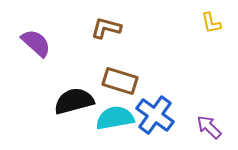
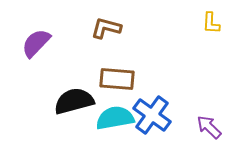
yellow L-shape: rotated 15 degrees clockwise
purple semicircle: rotated 88 degrees counterclockwise
brown rectangle: moved 3 px left, 2 px up; rotated 12 degrees counterclockwise
blue cross: moved 3 px left
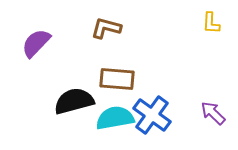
purple arrow: moved 4 px right, 14 px up
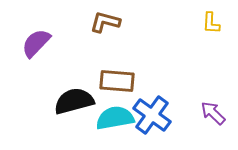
brown L-shape: moved 1 px left, 6 px up
brown rectangle: moved 2 px down
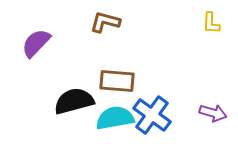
purple arrow: rotated 152 degrees clockwise
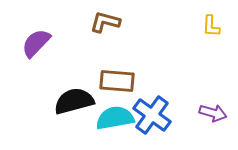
yellow L-shape: moved 3 px down
